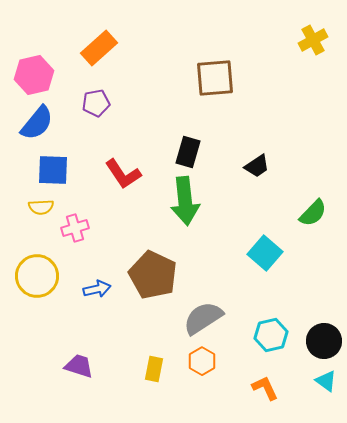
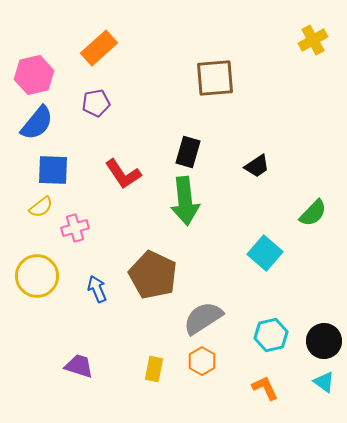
yellow semicircle: rotated 35 degrees counterclockwise
blue arrow: rotated 100 degrees counterclockwise
cyan triangle: moved 2 px left, 1 px down
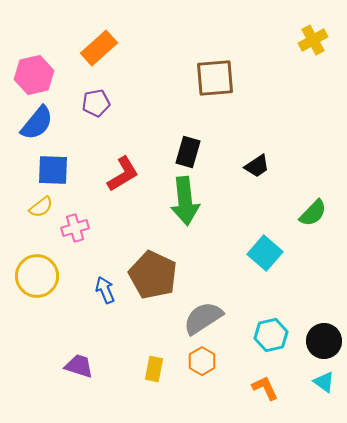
red L-shape: rotated 87 degrees counterclockwise
blue arrow: moved 8 px right, 1 px down
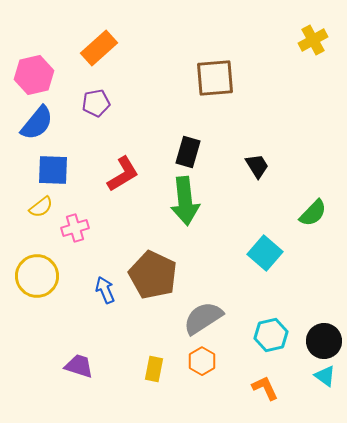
black trapezoid: rotated 88 degrees counterclockwise
cyan triangle: moved 1 px right, 6 px up
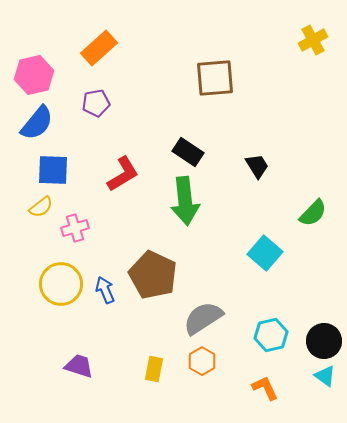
black rectangle: rotated 72 degrees counterclockwise
yellow circle: moved 24 px right, 8 px down
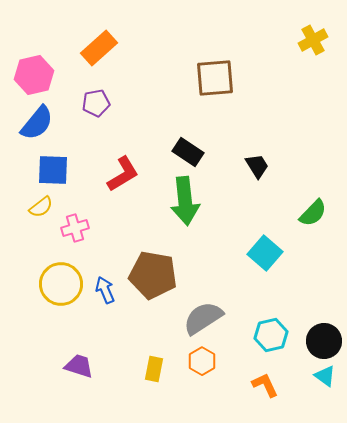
brown pentagon: rotated 15 degrees counterclockwise
orange L-shape: moved 3 px up
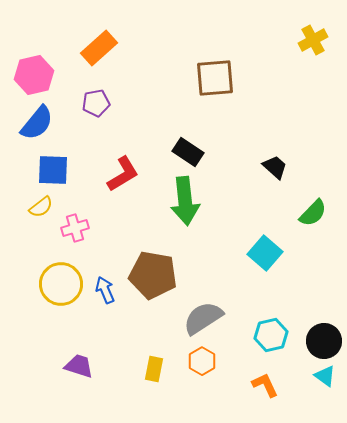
black trapezoid: moved 18 px right, 1 px down; rotated 16 degrees counterclockwise
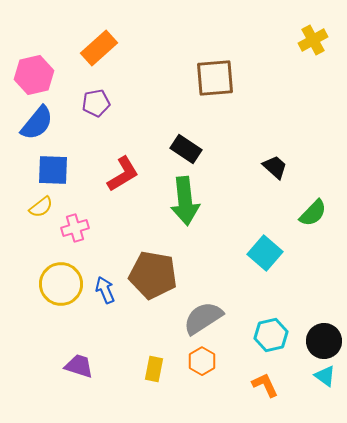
black rectangle: moved 2 px left, 3 px up
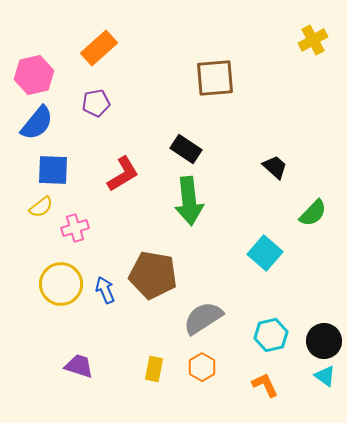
green arrow: moved 4 px right
orange hexagon: moved 6 px down
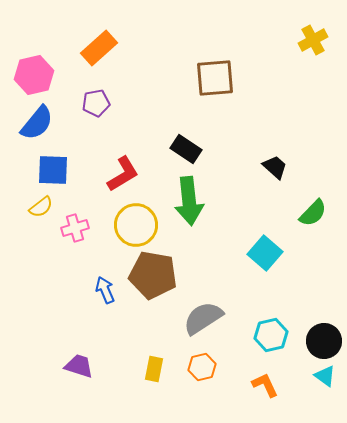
yellow circle: moved 75 px right, 59 px up
orange hexagon: rotated 16 degrees clockwise
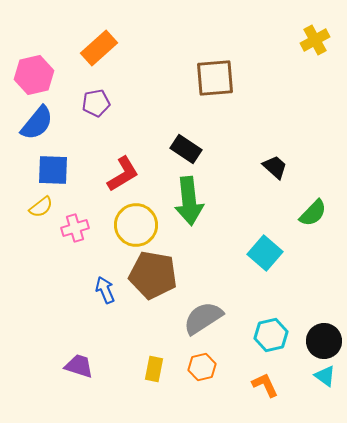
yellow cross: moved 2 px right
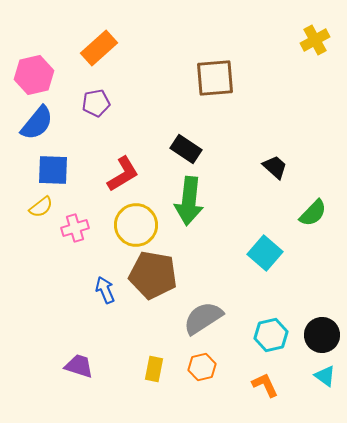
green arrow: rotated 12 degrees clockwise
black circle: moved 2 px left, 6 px up
